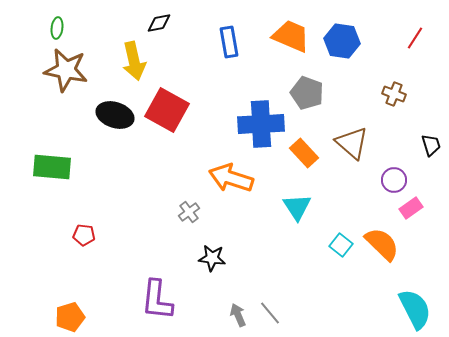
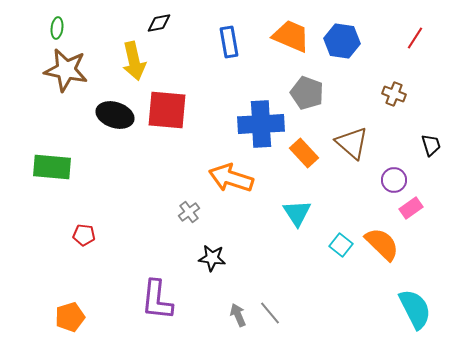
red square: rotated 24 degrees counterclockwise
cyan triangle: moved 6 px down
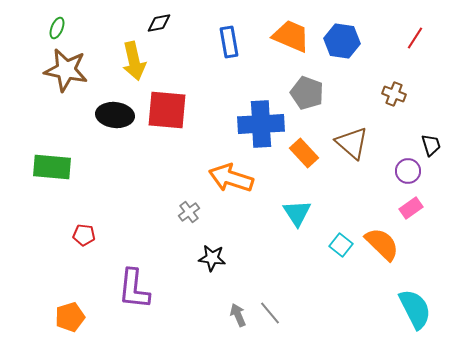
green ellipse: rotated 15 degrees clockwise
black ellipse: rotated 12 degrees counterclockwise
purple circle: moved 14 px right, 9 px up
purple L-shape: moved 23 px left, 11 px up
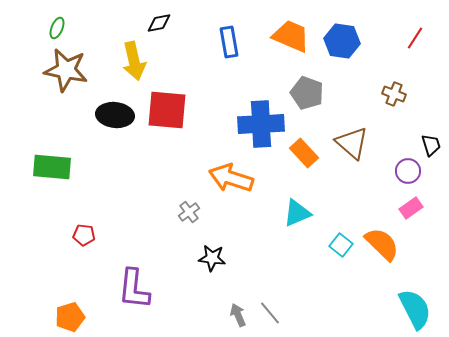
cyan triangle: rotated 40 degrees clockwise
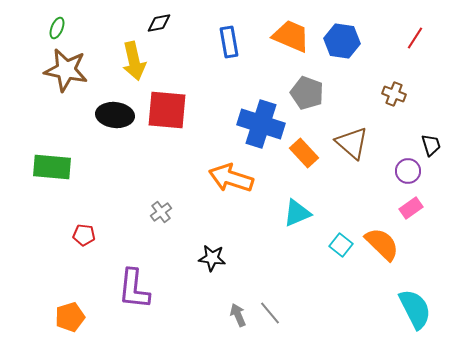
blue cross: rotated 21 degrees clockwise
gray cross: moved 28 px left
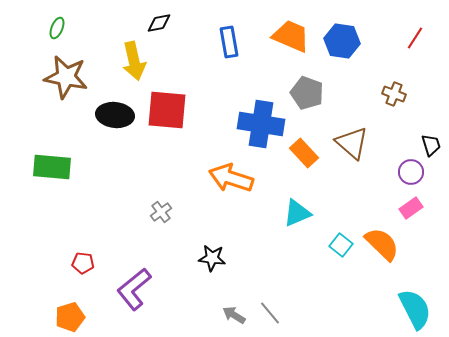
brown star: moved 7 px down
blue cross: rotated 9 degrees counterclockwise
purple circle: moved 3 px right, 1 px down
red pentagon: moved 1 px left, 28 px down
purple L-shape: rotated 45 degrees clockwise
gray arrow: moved 4 px left; rotated 35 degrees counterclockwise
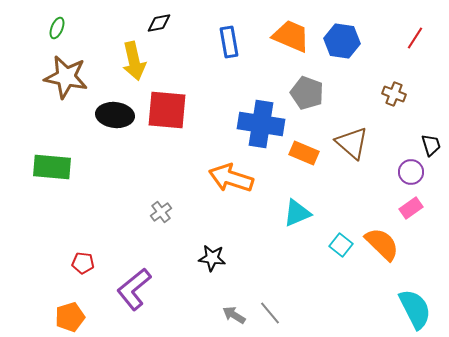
orange rectangle: rotated 24 degrees counterclockwise
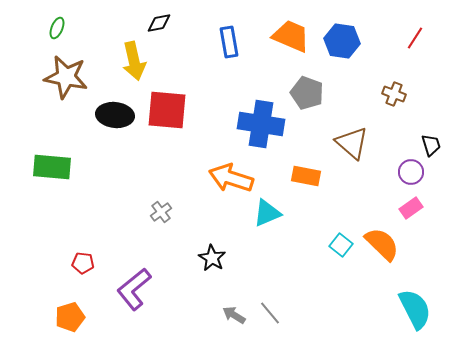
orange rectangle: moved 2 px right, 23 px down; rotated 12 degrees counterclockwise
cyan triangle: moved 30 px left
black star: rotated 24 degrees clockwise
